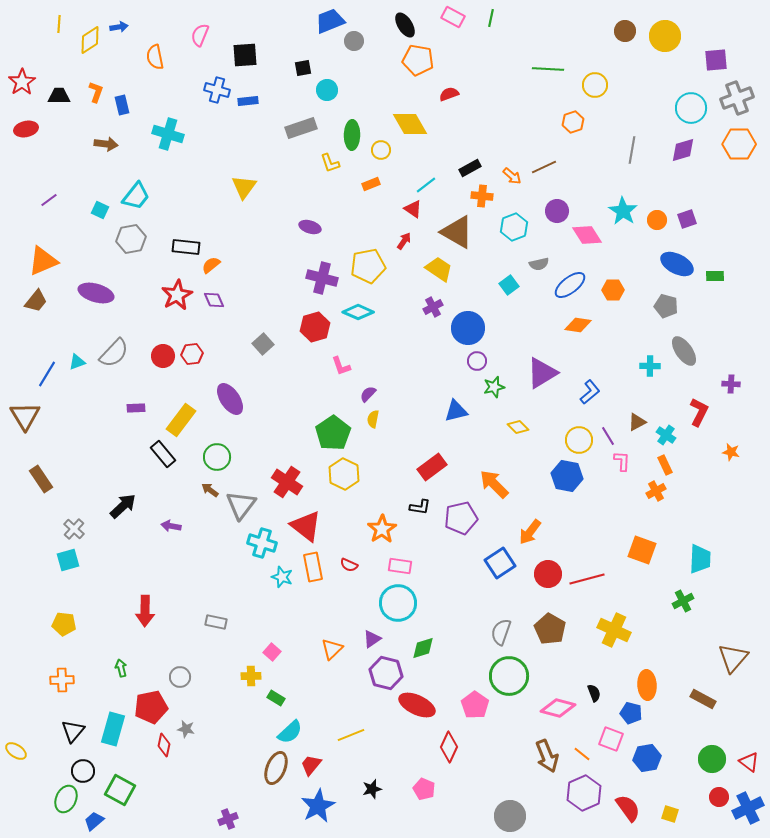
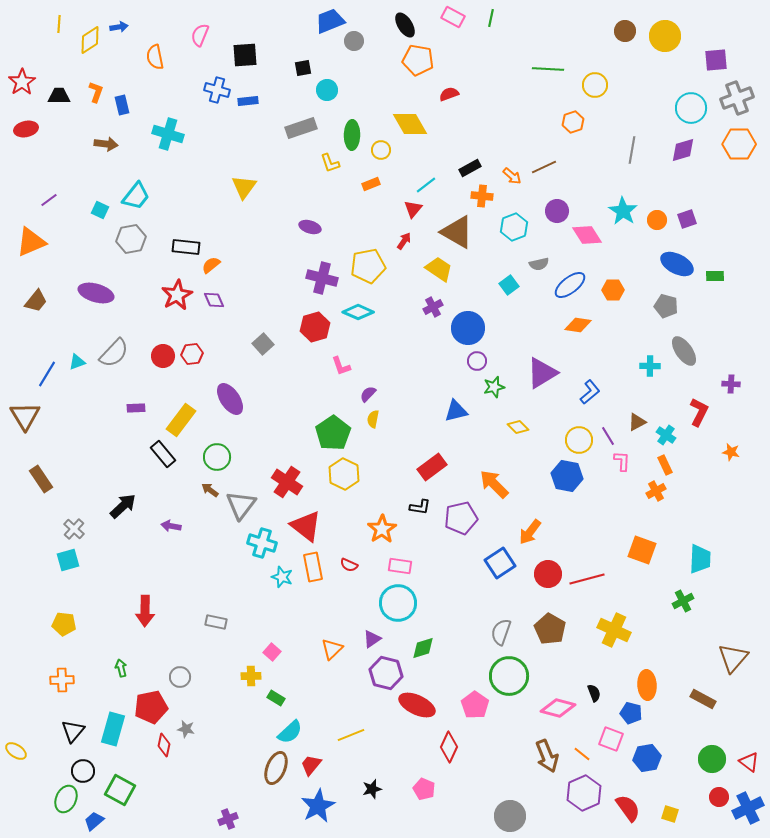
red triangle at (413, 209): rotated 36 degrees clockwise
orange triangle at (43, 261): moved 12 px left, 19 px up
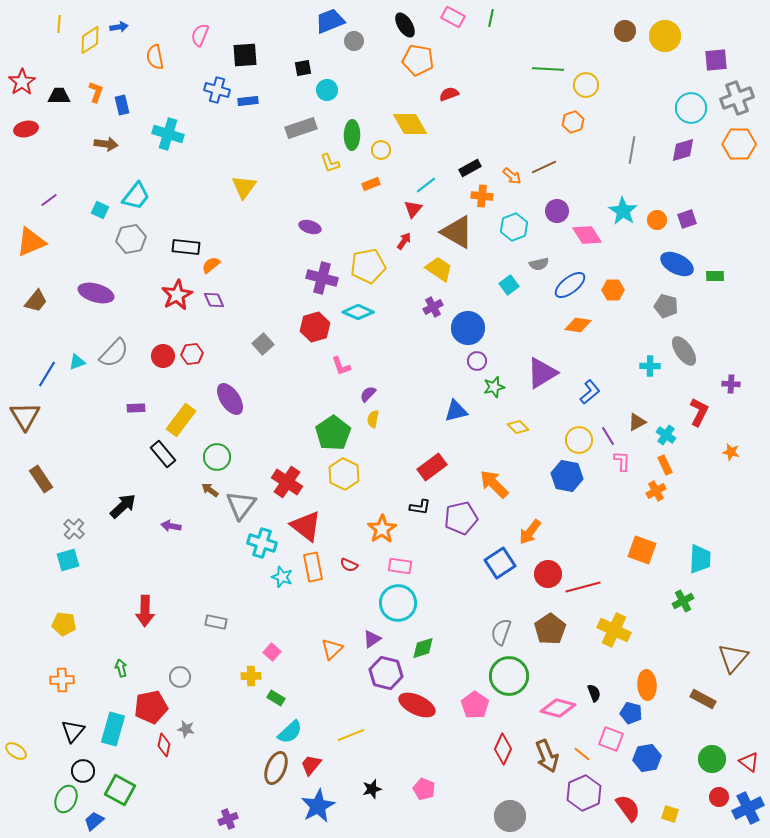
yellow circle at (595, 85): moved 9 px left
red line at (587, 579): moved 4 px left, 8 px down
brown pentagon at (550, 629): rotated 8 degrees clockwise
red diamond at (449, 747): moved 54 px right, 2 px down
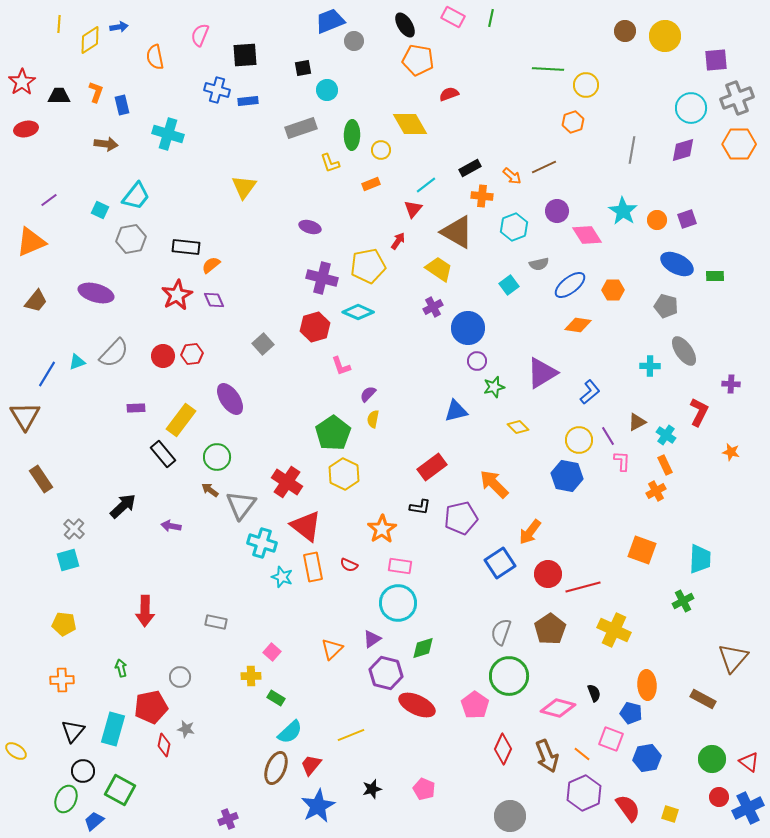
red arrow at (404, 241): moved 6 px left
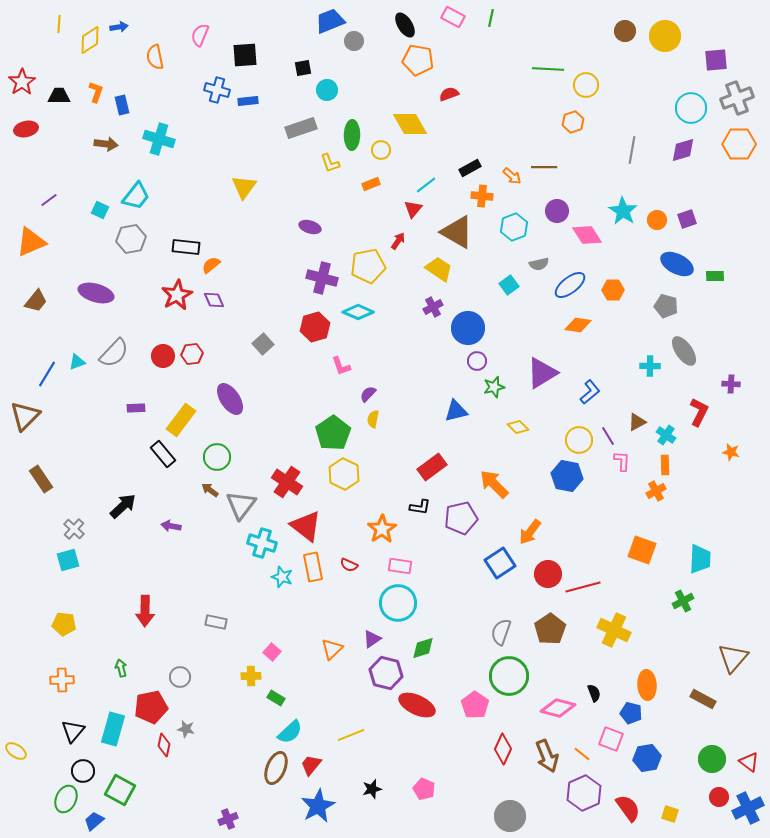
cyan cross at (168, 134): moved 9 px left, 5 px down
brown line at (544, 167): rotated 25 degrees clockwise
brown triangle at (25, 416): rotated 16 degrees clockwise
orange rectangle at (665, 465): rotated 24 degrees clockwise
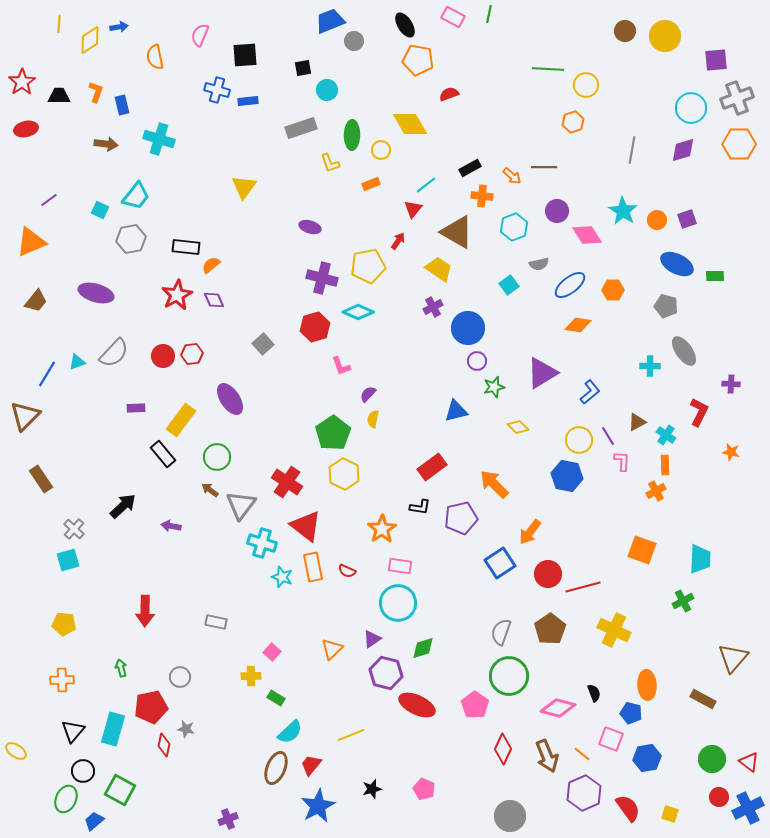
green line at (491, 18): moved 2 px left, 4 px up
red semicircle at (349, 565): moved 2 px left, 6 px down
